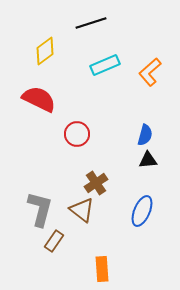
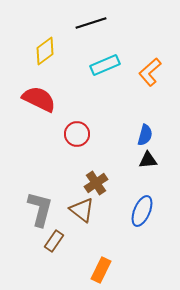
orange rectangle: moved 1 px left, 1 px down; rotated 30 degrees clockwise
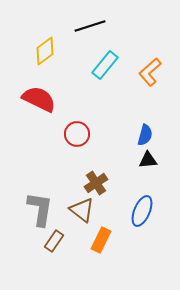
black line: moved 1 px left, 3 px down
cyan rectangle: rotated 28 degrees counterclockwise
gray L-shape: rotated 6 degrees counterclockwise
orange rectangle: moved 30 px up
